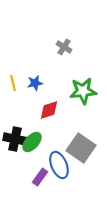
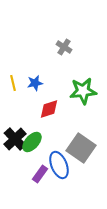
red diamond: moved 1 px up
black cross: rotated 35 degrees clockwise
purple rectangle: moved 3 px up
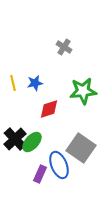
purple rectangle: rotated 12 degrees counterclockwise
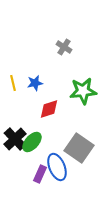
gray square: moved 2 px left
blue ellipse: moved 2 px left, 2 px down
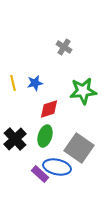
green ellipse: moved 13 px right, 6 px up; rotated 25 degrees counterclockwise
blue ellipse: rotated 56 degrees counterclockwise
purple rectangle: rotated 72 degrees counterclockwise
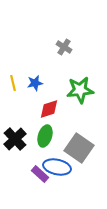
green star: moved 3 px left, 1 px up
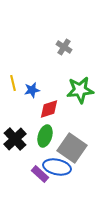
blue star: moved 3 px left, 7 px down
gray square: moved 7 px left
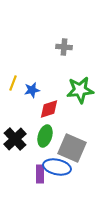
gray cross: rotated 28 degrees counterclockwise
yellow line: rotated 35 degrees clockwise
gray square: rotated 12 degrees counterclockwise
purple rectangle: rotated 48 degrees clockwise
